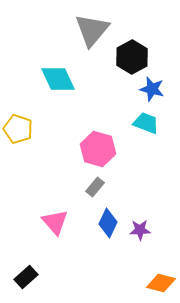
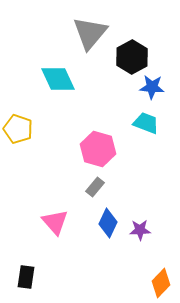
gray triangle: moved 2 px left, 3 px down
blue star: moved 2 px up; rotated 10 degrees counterclockwise
black rectangle: rotated 40 degrees counterclockwise
orange diamond: rotated 60 degrees counterclockwise
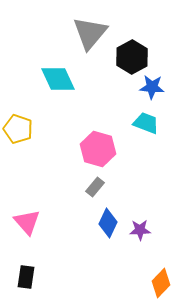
pink triangle: moved 28 px left
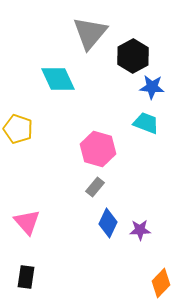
black hexagon: moved 1 px right, 1 px up
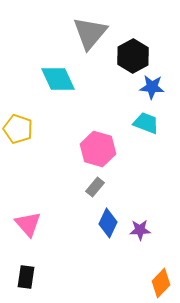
pink triangle: moved 1 px right, 2 px down
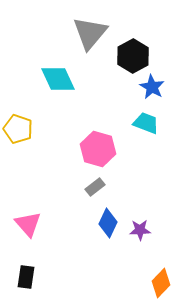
blue star: rotated 25 degrees clockwise
gray rectangle: rotated 12 degrees clockwise
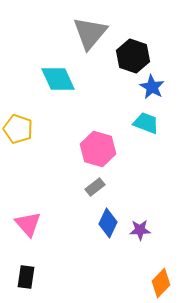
black hexagon: rotated 12 degrees counterclockwise
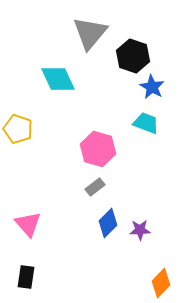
blue diamond: rotated 20 degrees clockwise
